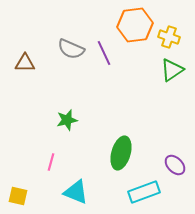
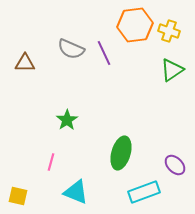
yellow cross: moved 6 px up
green star: rotated 20 degrees counterclockwise
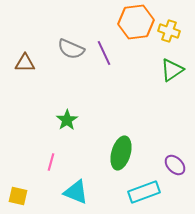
orange hexagon: moved 1 px right, 3 px up
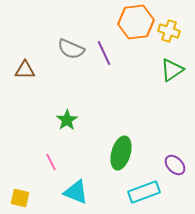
brown triangle: moved 7 px down
pink line: rotated 42 degrees counterclockwise
yellow square: moved 2 px right, 2 px down
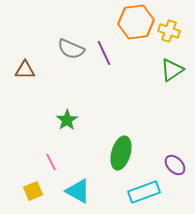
cyan triangle: moved 2 px right, 1 px up; rotated 8 degrees clockwise
yellow square: moved 13 px right, 7 px up; rotated 36 degrees counterclockwise
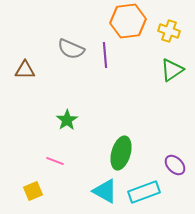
orange hexagon: moved 8 px left, 1 px up
purple line: moved 1 px right, 2 px down; rotated 20 degrees clockwise
pink line: moved 4 px right, 1 px up; rotated 42 degrees counterclockwise
cyan triangle: moved 27 px right
